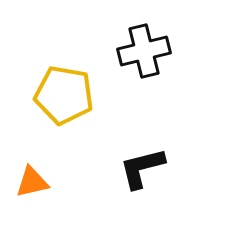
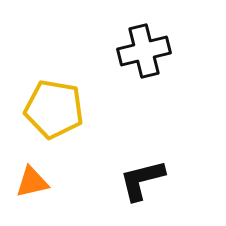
yellow pentagon: moved 10 px left, 14 px down
black L-shape: moved 12 px down
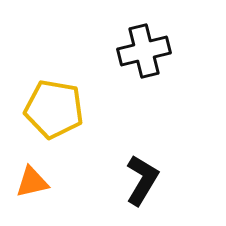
black L-shape: rotated 135 degrees clockwise
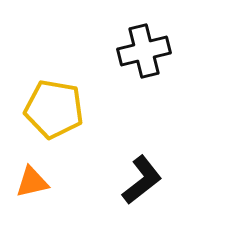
black L-shape: rotated 21 degrees clockwise
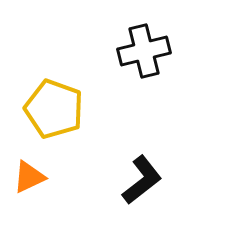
yellow pentagon: rotated 10 degrees clockwise
orange triangle: moved 3 px left, 5 px up; rotated 12 degrees counterclockwise
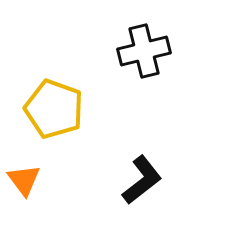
orange triangle: moved 5 px left, 3 px down; rotated 42 degrees counterclockwise
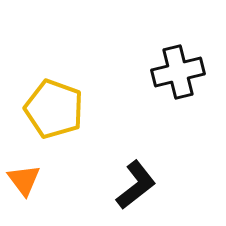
black cross: moved 34 px right, 21 px down
black L-shape: moved 6 px left, 5 px down
